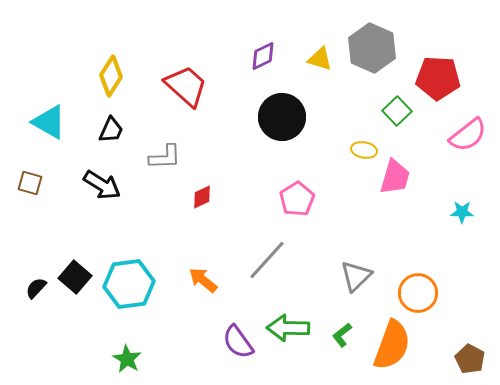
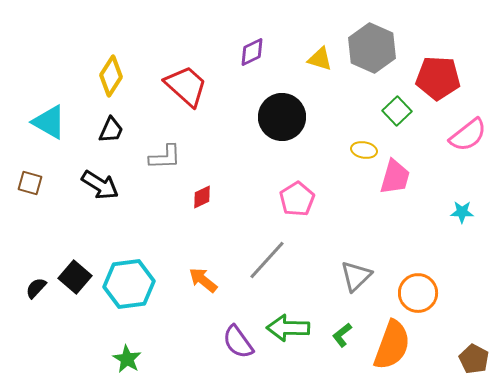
purple diamond: moved 11 px left, 4 px up
black arrow: moved 2 px left
brown pentagon: moved 4 px right
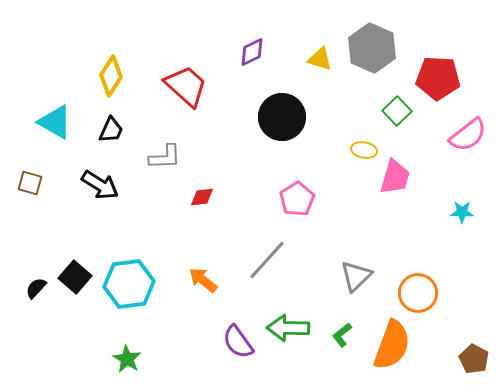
cyan triangle: moved 6 px right
red diamond: rotated 20 degrees clockwise
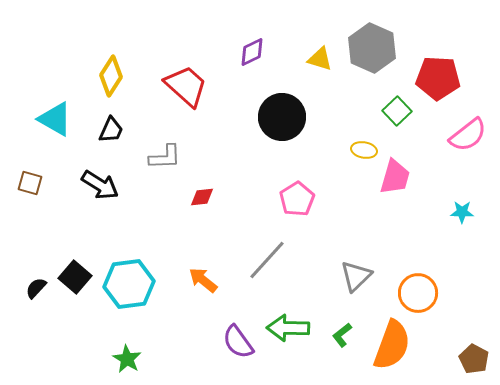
cyan triangle: moved 3 px up
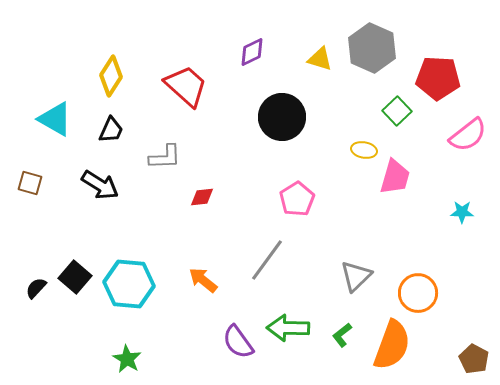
gray line: rotated 6 degrees counterclockwise
cyan hexagon: rotated 12 degrees clockwise
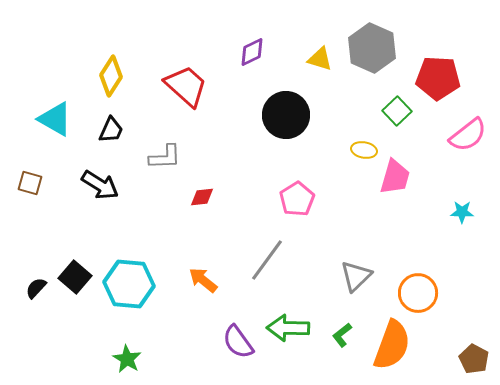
black circle: moved 4 px right, 2 px up
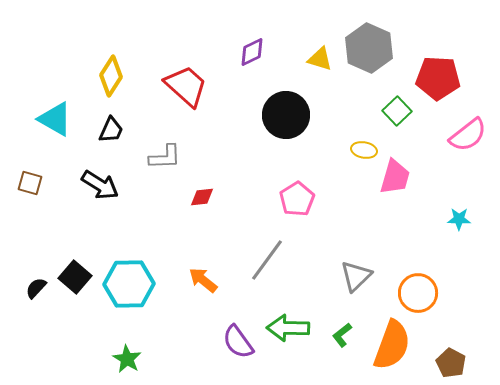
gray hexagon: moved 3 px left
cyan star: moved 3 px left, 7 px down
cyan hexagon: rotated 6 degrees counterclockwise
brown pentagon: moved 23 px left, 4 px down
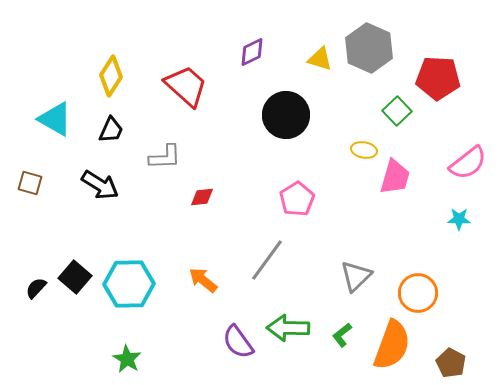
pink semicircle: moved 28 px down
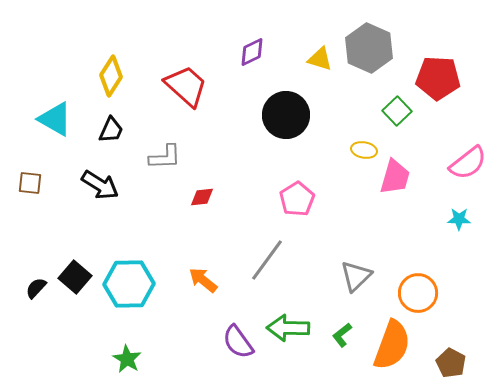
brown square: rotated 10 degrees counterclockwise
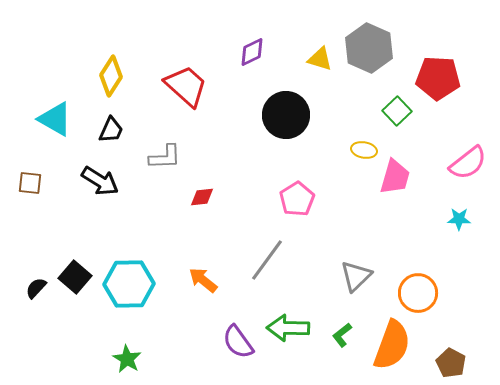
black arrow: moved 4 px up
